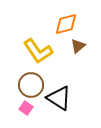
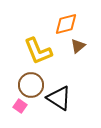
yellow L-shape: rotated 12 degrees clockwise
pink square: moved 6 px left, 2 px up
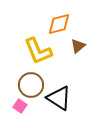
orange diamond: moved 7 px left
